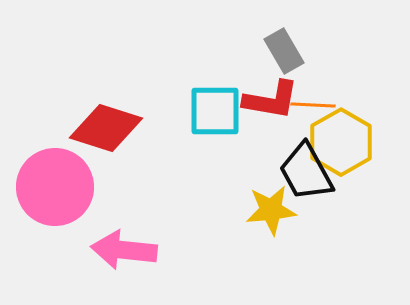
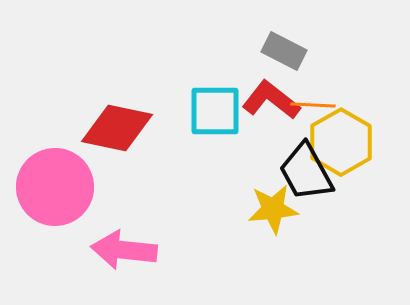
gray rectangle: rotated 33 degrees counterclockwise
red L-shape: rotated 152 degrees counterclockwise
red diamond: moved 11 px right; rotated 6 degrees counterclockwise
yellow star: moved 2 px right, 1 px up
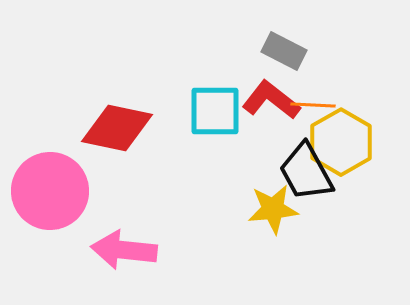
pink circle: moved 5 px left, 4 px down
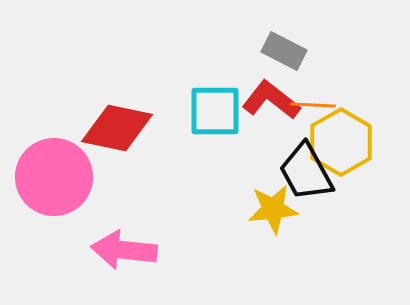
pink circle: moved 4 px right, 14 px up
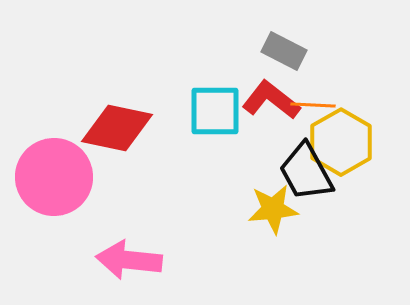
pink arrow: moved 5 px right, 10 px down
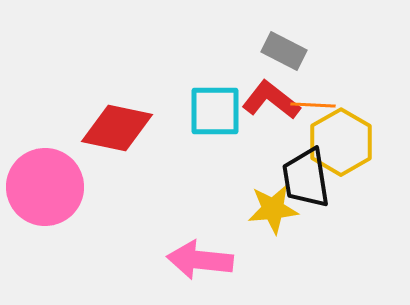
black trapezoid: moved 6 px down; rotated 20 degrees clockwise
pink circle: moved 9 px left, 10 px down
pink arrow: moved 71 px right
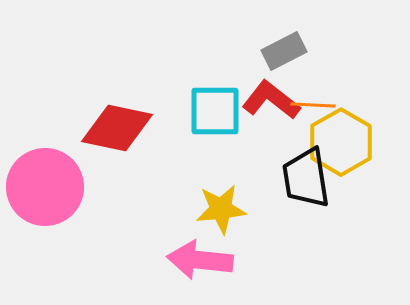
gray rectangle: rotated 54 degrees counterclockwise
yellow star: moved 52 px left
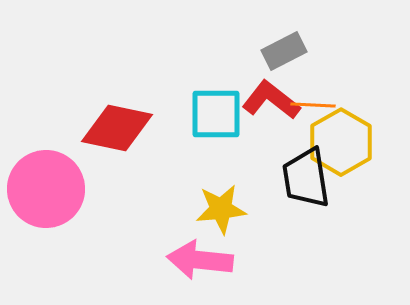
cyan square: moved 1 px right, 3 px down
pink circle: moved 1 px right, 2 px down
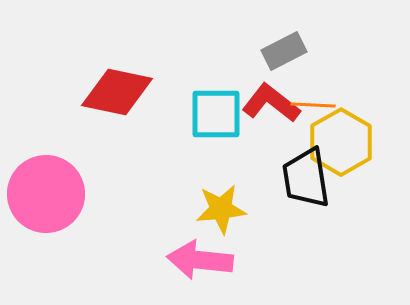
red L-shape: moved 3 px down
red diamond: moved 36 px up
pink circle: moved 5 px down
